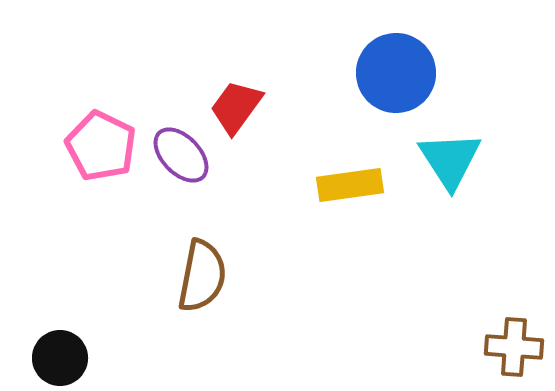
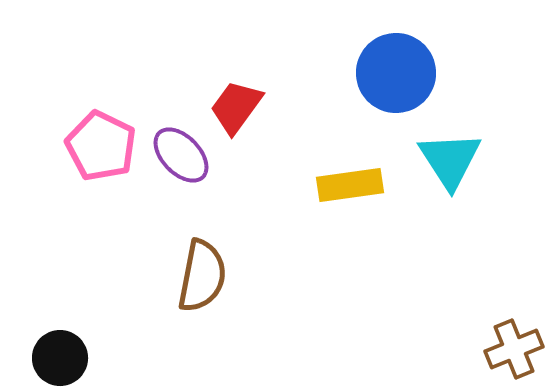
brown cross: moved 2 px down; rotated 26 degrees counterclockwise
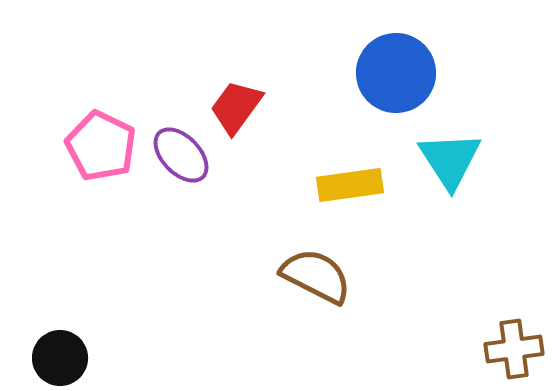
brown semicircle: moved 114 px right; rotated 74 degrees counterclockwise
brown cross: rotated 14 degrees clockwise
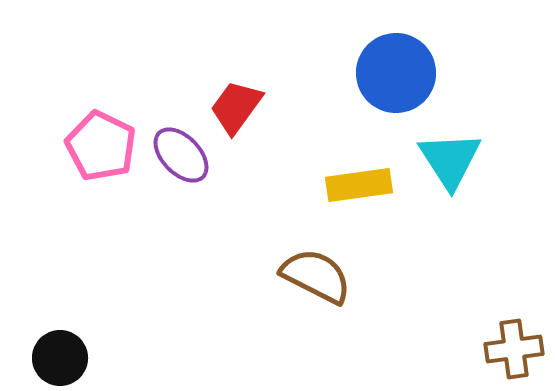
yellow rectangle: moved 9 px right
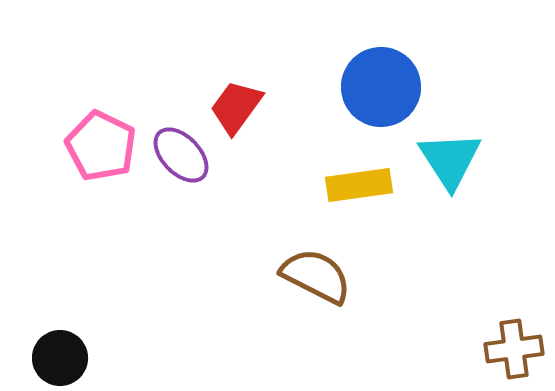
blue circle: moved 15 px left, 14 px down
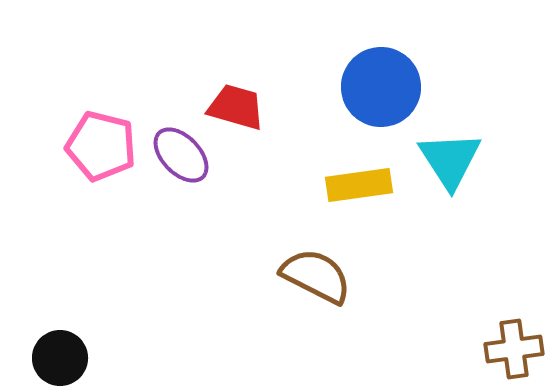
red trapezoid: rotated 70 degrees clockwise
pink pentagon: rotated 12 degrees counterclockwise
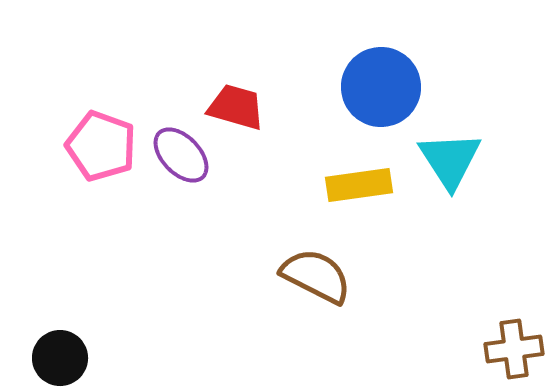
pink pentagon: rotated 6 degrees clockwise
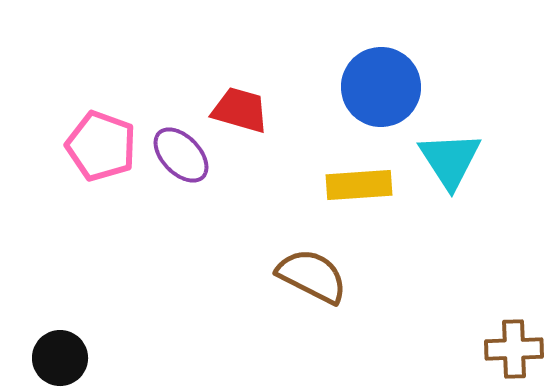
red trapezoid: moved 4 px right, 3 px down
yellow rectangle: rotated 4 degrees clockwise
brown semicircle: moved 4 px left
brown cross: rotated 6 degrees clockwise
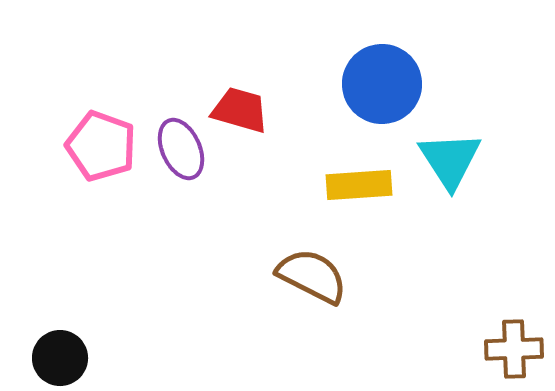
blue circle: moved 1 px right, 3 px up
purple ellipse: moved 6 px up; rotated 20 degrees clockwise
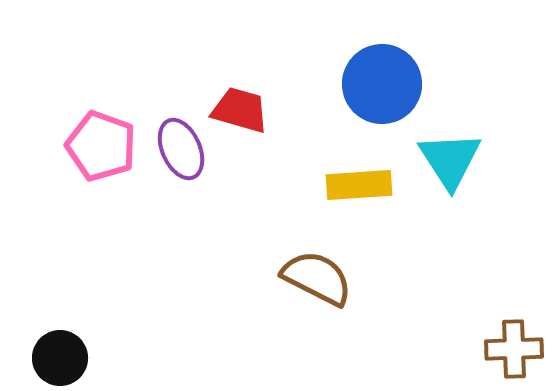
brown semicircle: moved 5 px right, 2 px down
